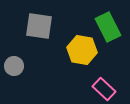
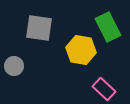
gray square: moved 2 px down
yellow hexagon: moved 1 px left
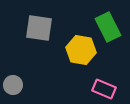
gray circle: moved 1 px left, 19 px down
pink rectangle: rotated 20 degrees counterclockwise
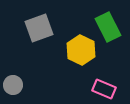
gray square: rotated 28 degrees counterclockwise
yellow hexagon: rotated 16 degrees clockwise
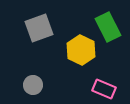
gray circle: moved 20 px right
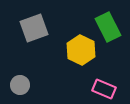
gray square: moved 5 px left
gray circle: moved 13 px left
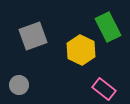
gray square: moved 1 px left, 8 px down
gray circle: moved 1 px left
pink rectangle: rotated 15 degrees clockwise
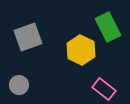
gray square: moved 5 px left, 1 px down
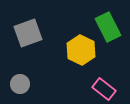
gray square: moved 4 px up
gray circle: moved 1 px right, 1 px up
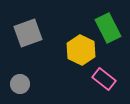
green rectangle: moved 1 px down
pink rectangle: moved 10 px up
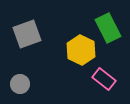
gray square: moved 1 px left, 1 px down
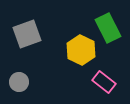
pink rectangle: moved 3 px down
gray circle: moved 1 px left, 2 px up
